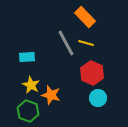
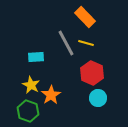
cyan rectangle: moved 9 px right
orange star: rotated 24 degrees clockwise
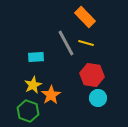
red hexagon: moved 2 px down; rotated 15 degrees counterclockwise
yellow star: moved 2 px right; rotated 18 degrees clockwise
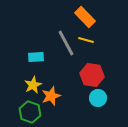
yellow line: moved 3 px up
orange star: moved 1 px down; rotated 12 degrees clockwise
green hexagon: moved 2 px right, 1 px down
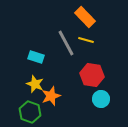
cyan rectangle: rotated 21 degrees clockwise
yellow star: moved 2 px right, 1 px up; rotated 24 degrees counterclockwise
cyan circle: moved 3 px right, 1 px down
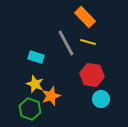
yellow line: moved 2 px right, 2 px down
green hexagon: moved 3 px up
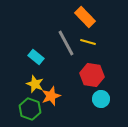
cyan rectangle: rotated 21 degrees clockwise
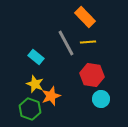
yellow line: rotated 21 degrees counterclockwise
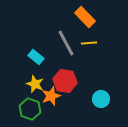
yellow line: moved 1 px right, 1 px down
red hexagon: moved 27 px left, 6 px down
